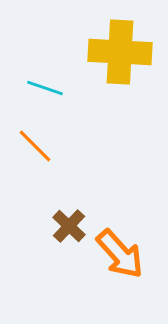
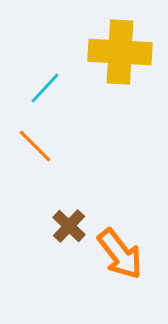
cyan line: rotated 66 degrees counterclockwise
orange arrow: rotated 4 degrees clockwise
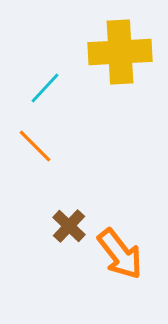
yellow cross: rotated 6 degrees counterclockwise
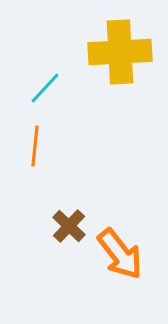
orange line: rotated 51 degrees clockwise
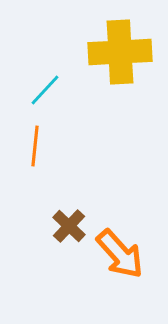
cyan line: moved 2 px down
orange arrow: rotated 4 degrees counterclockwise
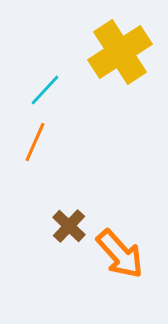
yellow cross: rotated 30 degrees counterclockwise
orange line: moved 4 px up; rotated 18 degrees clockwise
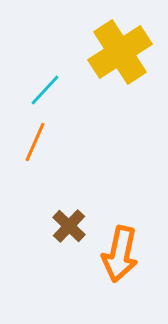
orange arrow: rotated 54 degrees clockwise
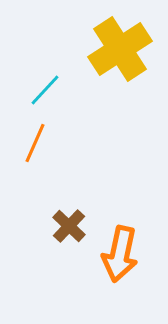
yellow cross: moved 3 px up
orange line: moved 1 px down
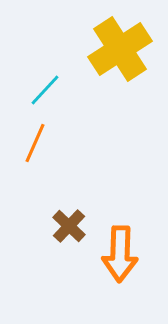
orange arrow: rotated 10 degrees counterclockwise
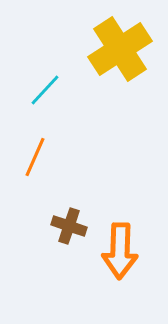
orange line: moved 14 px down
brown cross: rotated 24 degrees counterclockwise
orange arrow: moved 3 px up
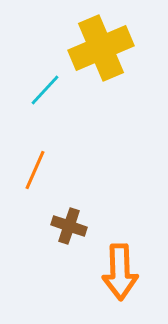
yellow cross: moved 19 px left, 1 px up; rotated 10 degrees clockwise
orange line: moved 13 px down
orange arrow: moved 21 px down; rotated 4 degrees counterclockwise
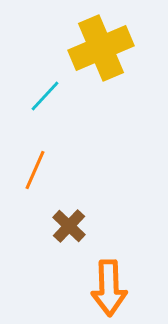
cyan line: moved 6 px down
brown cross: rotated 24 degrees clockwise
orange arrow: moved 11 px left, 16 px down
